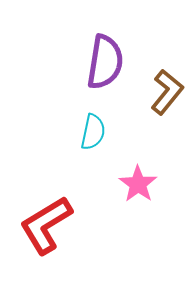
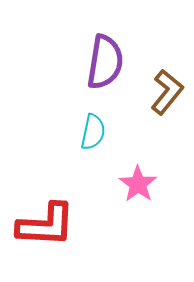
red L-shape: rotated 146 degrees counterclockwise
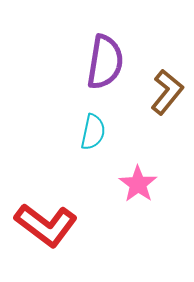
red L-shape: rotated 34 degrees clockwise
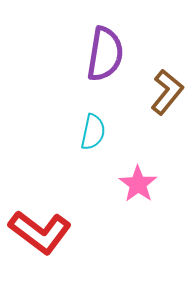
purple semicircle: moved 8 px up
red L-shape: moved 6 px left, 7 px down
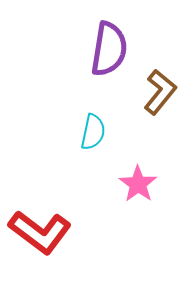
purple semicircle: moved 4 px right, 5 px up
brown L-shape: moved 7 px left
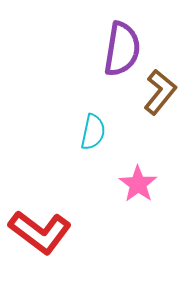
purple semicircle: moved 13 px right
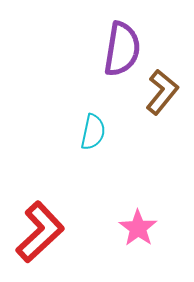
brown L-shape: moved 2 px right
pink star: moved 44 px down
red L-shape: rotated 80 degrees counterclockwise
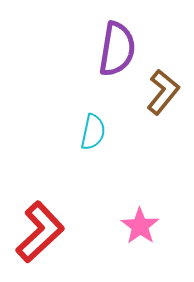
purple semicircle: moved 5 px left
brown L-shape: moved 1 px right
pink star: moved 2 px right, 2 px up
